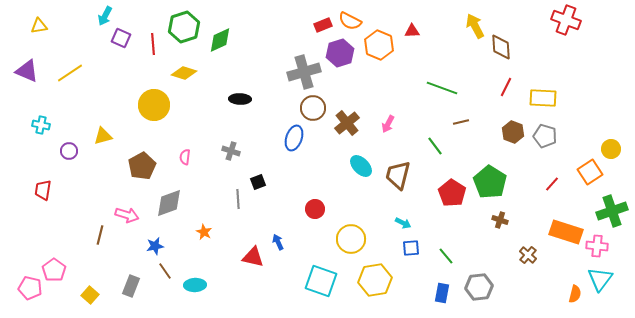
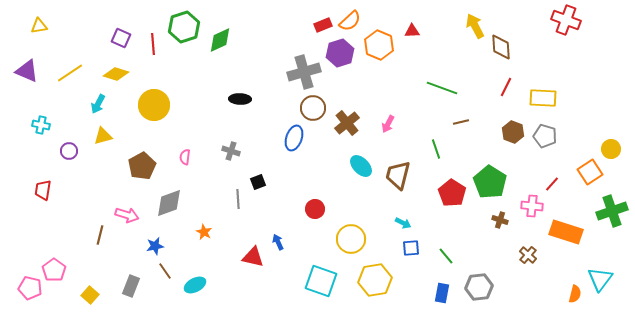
cyan arrow at (105, 16): moved 7 px left, 88 px down
orange semicircle at (350, 21): rotated 70 degrees counterclockwise
yellow diamond at (184, 73): moved 68 px left, 1 px down
green line at (435, 146): moved 1 px right, 3 px down; rotated 18 degrees clockwise
pink cross at (597, 246): moved 65 px left, 40 px up
cyan ellipse at (195, 285): rotated 25 degrees counterclockwise
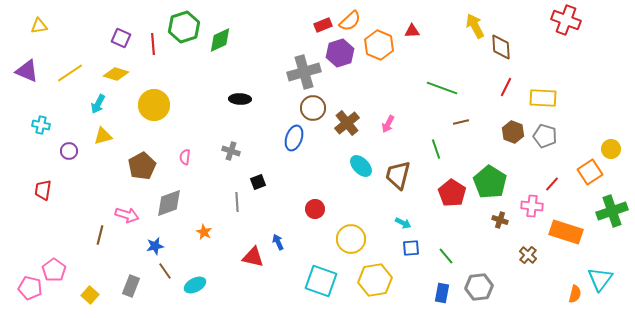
gray line at (238, 199): moved 1 px left, 3 px down
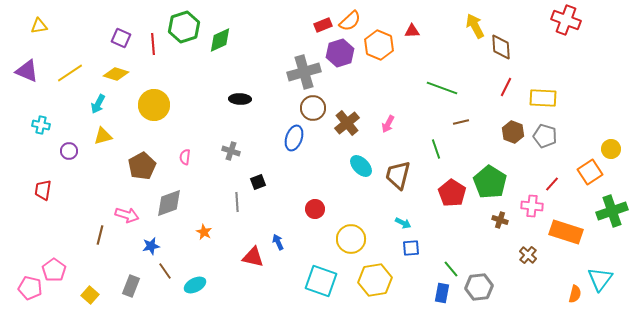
blue star at (155, 246): moved 4 px left
green line at (446, 256): moved 5 px right, 13 px down
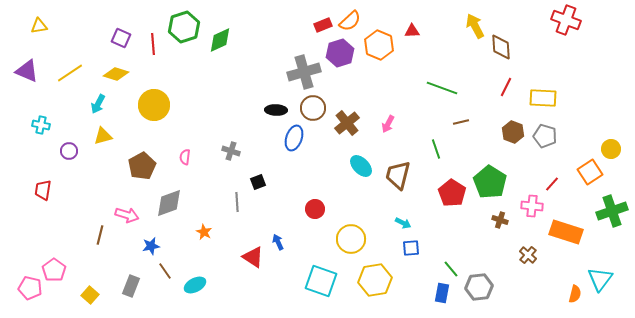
black ellipse at (240, 99): moved 36 px right, 11 px down
red triangle at (253, 257): rotated 20 degrees clockwise
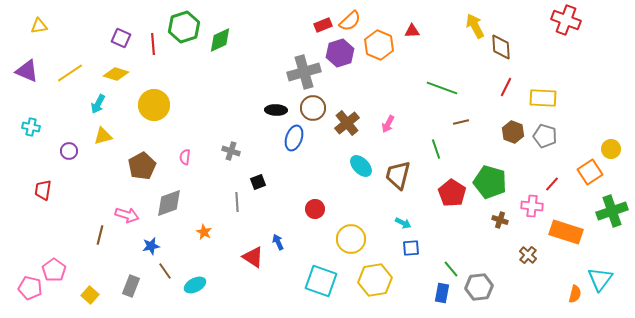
cyan cross at (41, 125): moved 10 px left, 2 px down
green pentagon at (490, 182): rotated 16 degrees counterclockwise
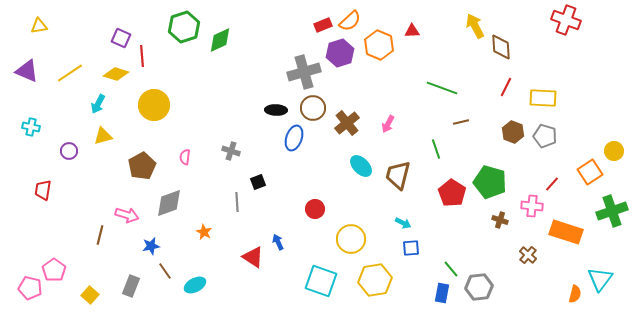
red line at (153, 44): moved 11 px left, 12 px down
yellow circle at (611, 149): moved 3 px right, 2 px down
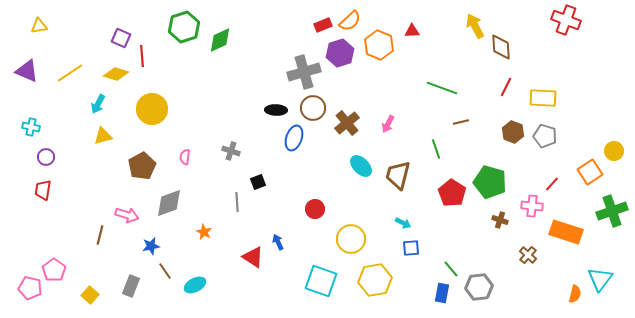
yellow circle at (154, 105): moved 2 px left, 4 px down
purple circle at (69, 151): moved 23 px left, 6 px down
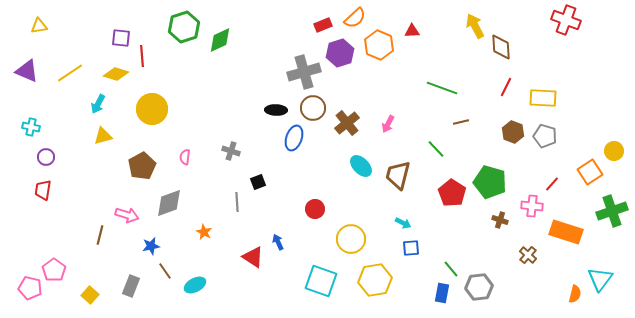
orange semicircle at (350, 21): moved 5 px right, 3 px up
purple square at (121, 38): rotated 18 degrees counterclockwise
green line at (436, 149): rotated 24 degrees counterclockwise
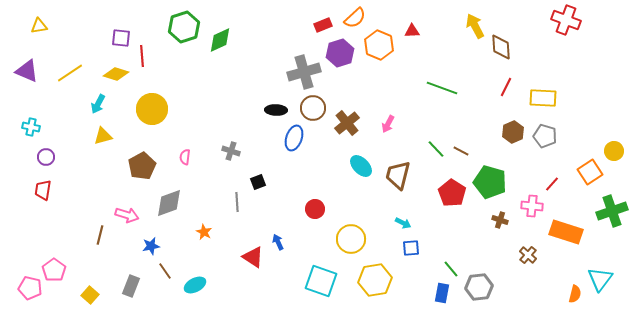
brown line at (461, 122): moved 29 px down; rotated 42 degrees clockwise
brown hexagon at (513, 132): rotated 15 degrees clockwise
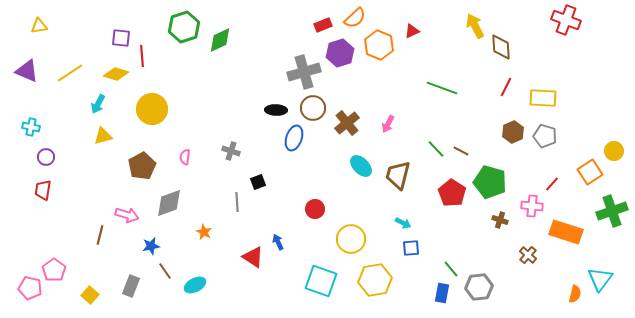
red triangle at (412, 31): rotated 21 degrees counterclockwise
